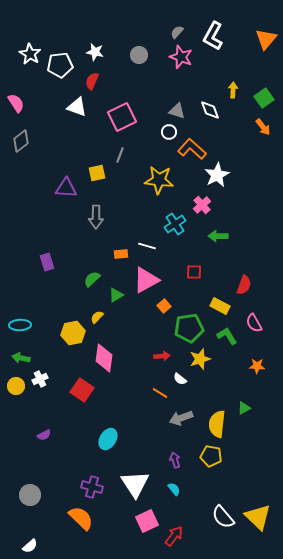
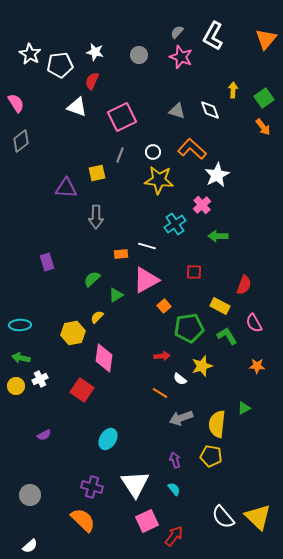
white circle at (169, 132): moved 16 px left, 20 px down
yellow star at (200, 359): moved 2 px right, 7 px down
orange semicircle at (81, 518): moved 2 px right, 2 px down
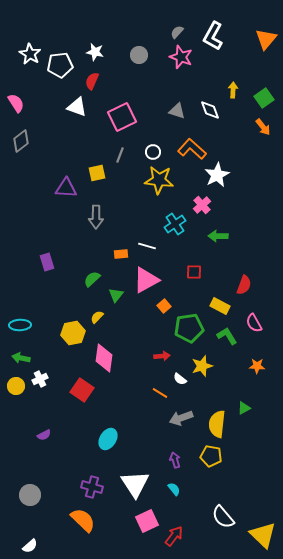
green triangle at (116, 295): rotated 21 degrees counterclockwise
yellow triangle at (258, 517): moved 5 px right, 18 px down
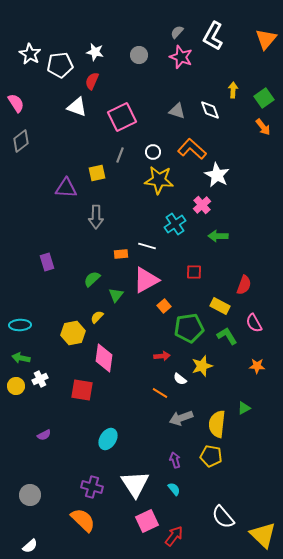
white star at (217, 175): rotated 15 degrees counterclockwise
red square at (82, 390): rotated 25 degrees counterclockwise
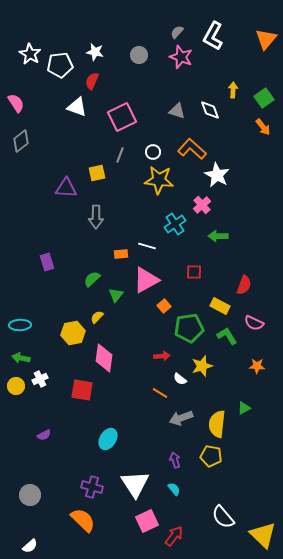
pink semicircle at (254, 323): rotated 36 degrees counterclockwise
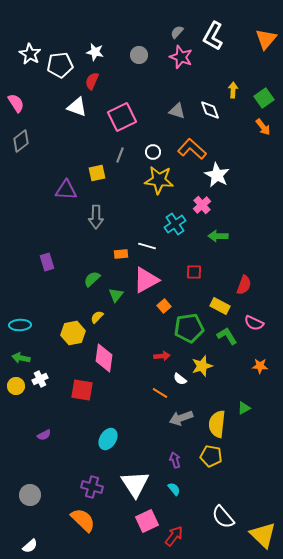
purple triangle at (66, 188): moved 2 px down
orange star at (257, 366): moved 3 px right
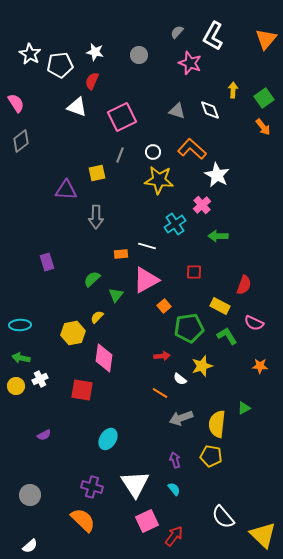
pink star at (181, 57): moved 9 px right, 6 px down
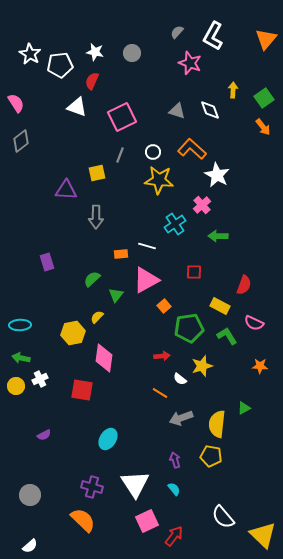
gray circle at (139, 55): moved 7 px left, 2 px up
